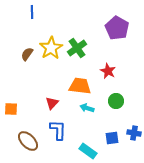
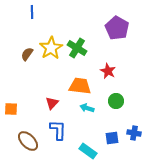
green cross: rotated 24 degrees counterclockwise
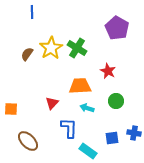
orange trapezoid: rotated 10 degrees counterclockwise
blue L-shape: moved 11 px right, 2 px up
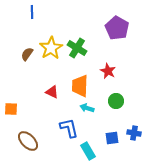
orange trapezoid: rotated 85 degrees counterclockwise
red triangle: moved 11 px up; rotated 48 degrees counterclockwise
blue L-shape: rotated 15 degrees counterclockwise
cyan rectangle: rotated 24 degrees clockwise
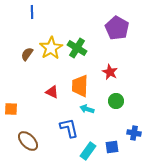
red star: moved 2 px right, 1 px down
cyan arrow: moved 1 px down
blue square: moved 9 px down
cyan rectangle: rotated 66 degrees clockwise
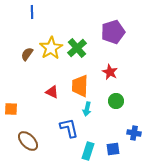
purple pentagon: moved 4 px left, 4 px down; rotated 25 degrees clockwise
green cross: rotated 18 degrees clockwise
cyan arrow: rotated 96 degrees counterclockwise
blue square: moved 1 px right, 2 px down
cyan rectangle: rotated 18 degrees counterclockwise
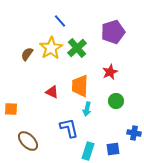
blue line: moved 28 px right, 9 px down; rotated 40 degrees counterclockwise
red star: rotated 21 degrees clockwise
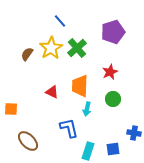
green circle: moved 3 px left, 2 px up
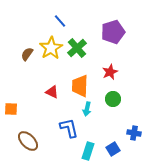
blue square: rotated 24 degrees counterclockwise
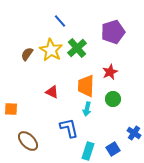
yellow star: moved 2 px down; rotated 10 degrees counterclockwise
orange trapezoid: moved 6 px right
blue cross: rotated 24 degrees clockwise
